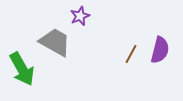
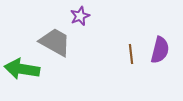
brown line: rotated 36 degrees counterclockwise
green arrow: rotated 128 degrees clockwise
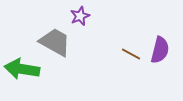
brown line: rotated 54 degrees counterclockwise
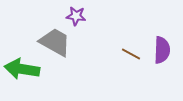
purple star: moved 4 px left; rotated 30 degrees clockwise
purple semicircle: moved 2 px right; rotated 12 degrees counterclockwise
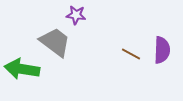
purple star: moved 1 px up
gray trapezoid: rotated 8 degrees clockwise
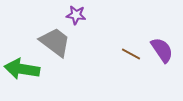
purple semicircle: rotated 36 degrees counterclockwise
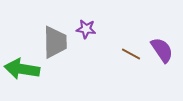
purple star: moved 10 px right, 14 px down
gray trapezoid: rotated 52 degrees clockwise
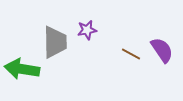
purple star: moved 1 px right, 1 px down; rotated 18 degrees counterclockwise
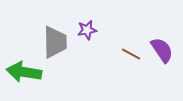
green arrow: moved 2 px right, 3 px down
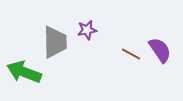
purple semicircle: moved 2 px left
green arrow: rotated 12 degrees clockwise
